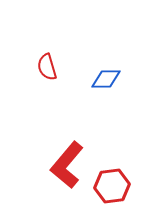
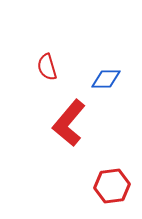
red L-shape: moved 2 px right, 42 px up
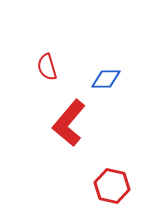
red hexagon: rotated 20 degrees clockwise
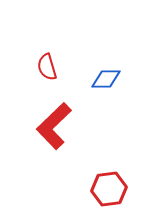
red L-shape: moved 15 px left, 3 px down; rotated 6 degrees clockwise
red hexagon: moved 3 px left, 3 px down; rotated 20 degrees counterclockwise
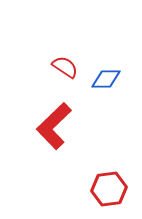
red semicircle: moved 18 px right; rotated 140 degrees clockwise
